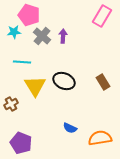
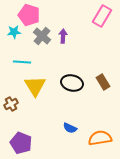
black ellipse: moved 8 px right, 2 px down; rotated 10 degrees counterclockwise
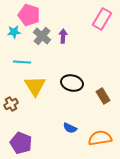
pink rectangle: moved 3 px down
brown rectangle: moved 14 px down
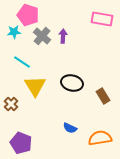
pink pentagon: moved 1 px left
pink rectangle: rotated 70 degrees clockwise
cyan line: rotated 30 degrees clockwise
brown cross: rotated 16 degrees counterclockwise
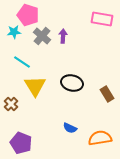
brown rectangle: moved 4 px right, 2 px up
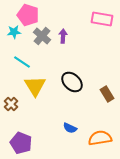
black ellipse: moved 1 px up; rotated 30 degrees clockwise
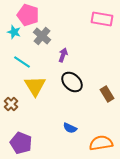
cyan star: rotated 24 degrees clockwise
purple arrow: moved 19 px down; rotated 16 degrees clockwise
orange semicircle: moved 1 px right, 5 px down
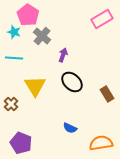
pink pentagon: rotated 15 degrees clockwise
pink rectangle: rotated 40 degrees counterclockwise
cyan line: moved 8 px left, 4 px up; rotated 30 degrees counterclockwise
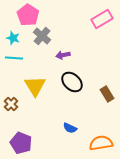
cyan star: moved 1 px left, 6 px down
purple arrow: rotated 120 degrees counterclockwise
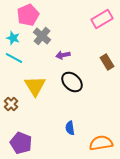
pink pentagon: rotated 15 degrees clockwise
cyan line: rotated 24 degrees clockwise
brown rectangle: moved 32 px up
blue semicircle: rotated 56 degrees clockwise
